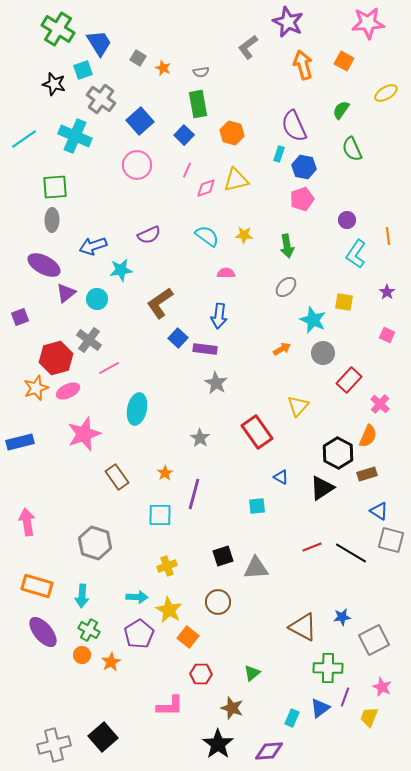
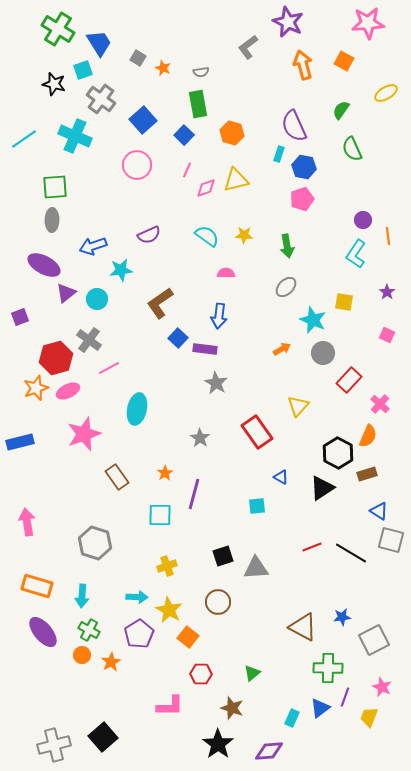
blue square at (140, 121): moved 3 px right, 1 px up
purple circle at (347, 220): moved 16 px right
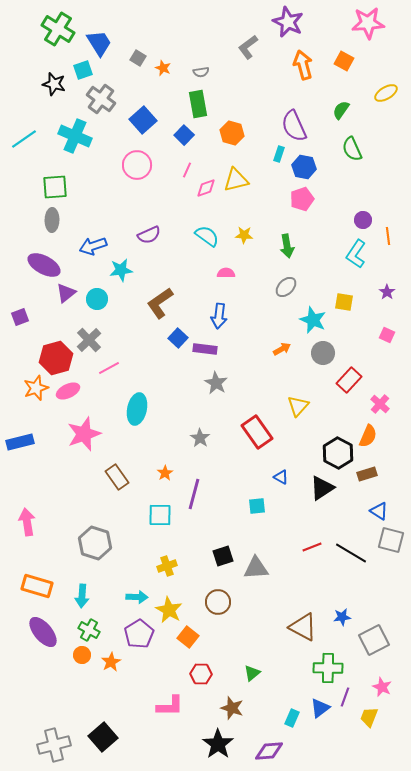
gray cross at (89, 340): rotated 10 degrees clockwise
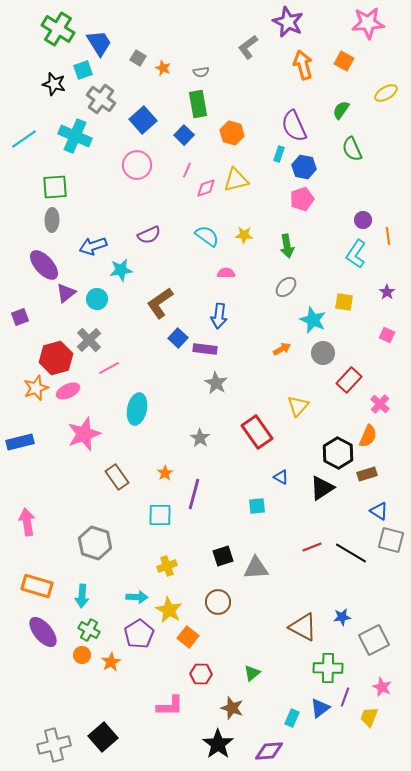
purple ellipse at (44, 265): rotated 20 degrees clockwise
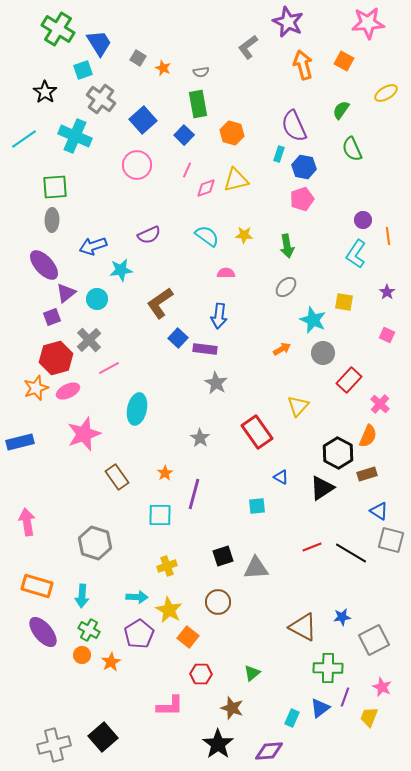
black star at (54, 84): moved 9 px left, 8 px down; rotated 20 degrees clockwise
purple square at (20, 317): moved 32 px right
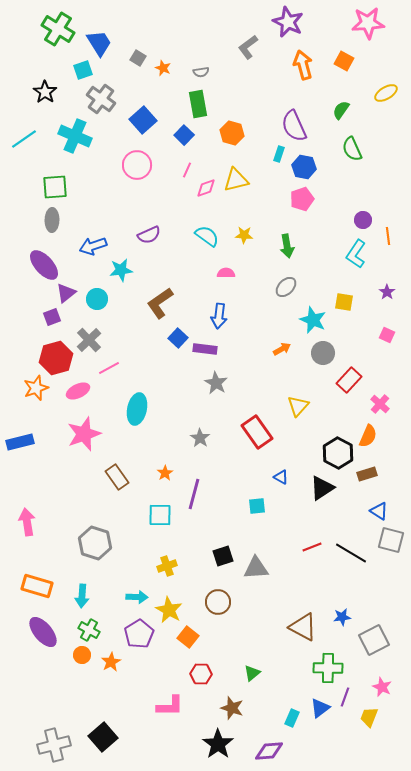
pink ellipse at (68, 391): moved 10 px right
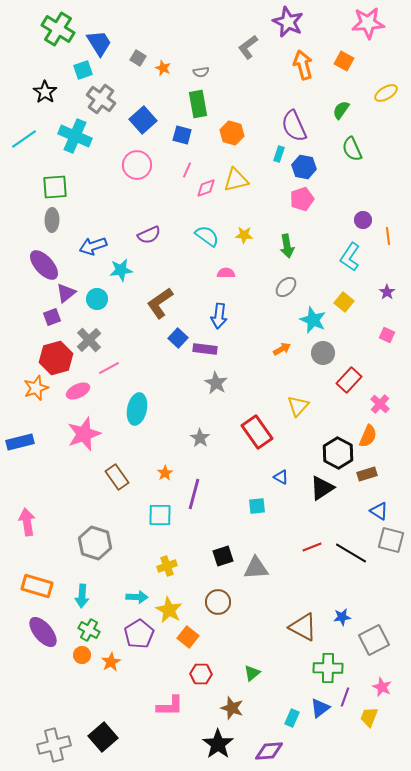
blue square at (184, 135): moved 2 px left; rotated 30 degrees counterclockwise
cyan L-shape at (356, 254): moved 6 px left, 3 px down
yellow square at (344, 302): rotated 30 degrees clockwise
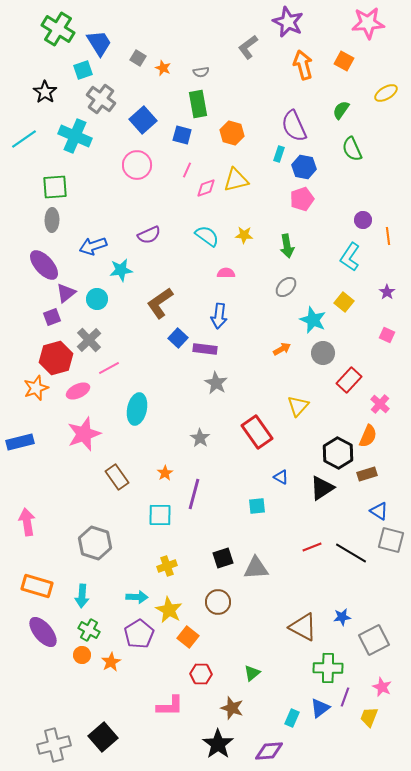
black square at (223, 556): moved 2 px down
